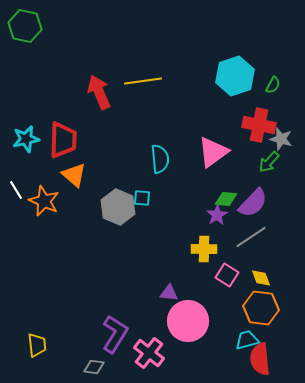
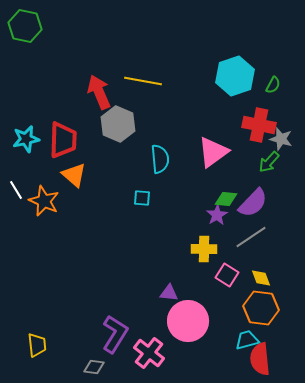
yellow line: rotated 18 degrees clockwise
gray hexagon: moved 83 px up
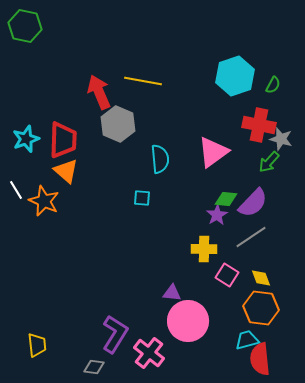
cyan star: rotated 8 degrees counterclockwise
orange triangle: moved 8 px left, 4 px up
purple triangle: moved 3 px right
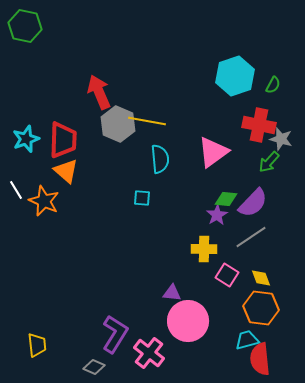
yellow line: moved 4 px right, 40 px down
gray diamond: rotated 15 degrees clockwise
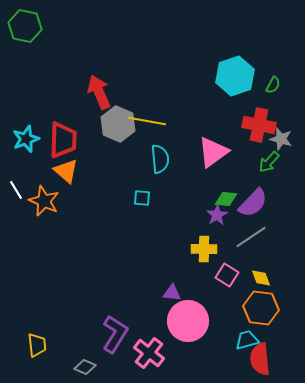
gray diamond: moved 9 px left
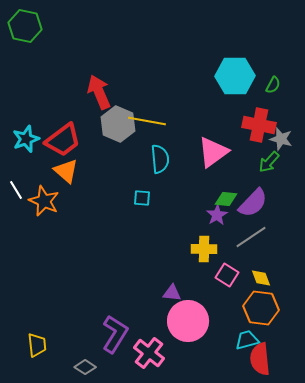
cyan hexagon: rotated 18 degrees clockwise
red trapezoid: rotated 51 degrees clockwise
gray diamond: rotated 10 degrees clockwise
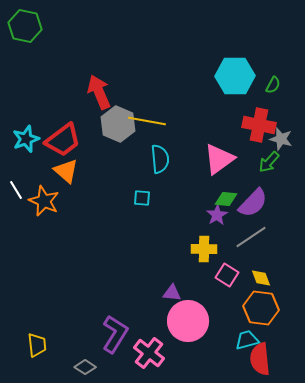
pink triangle: moved 6 px right, 7 px down
